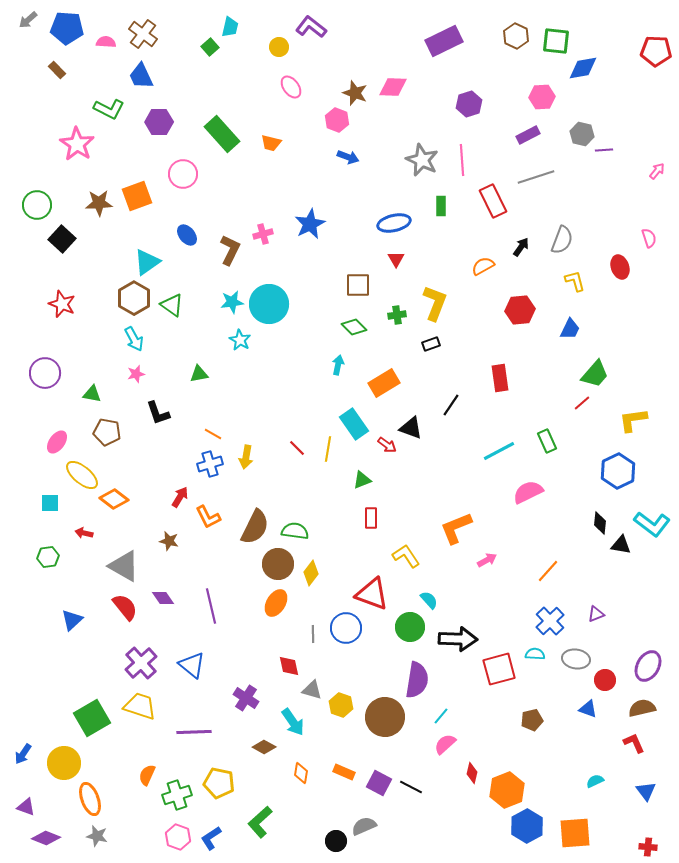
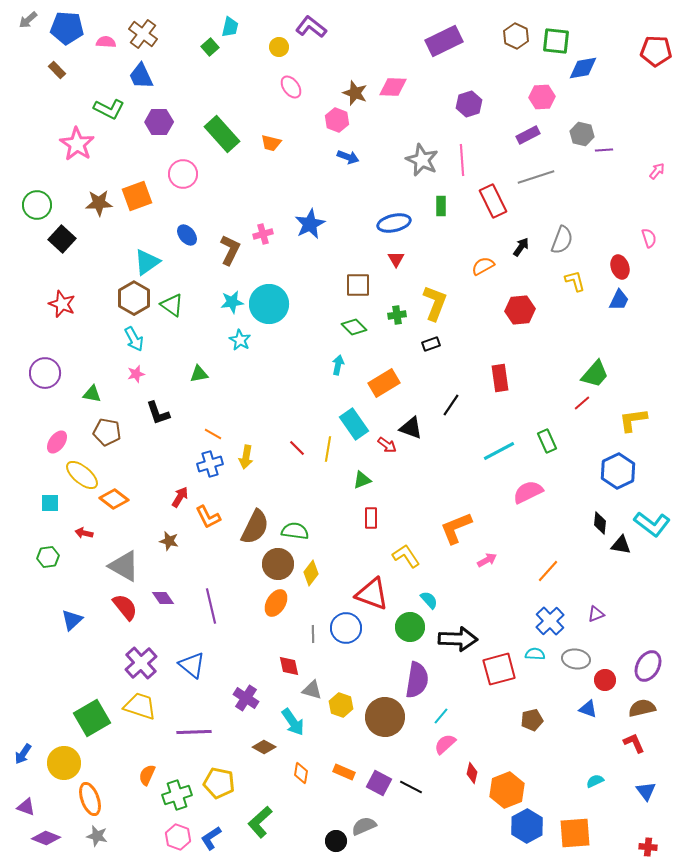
blue trapezoid at (570, 329): moved 49 px right, 29 px up
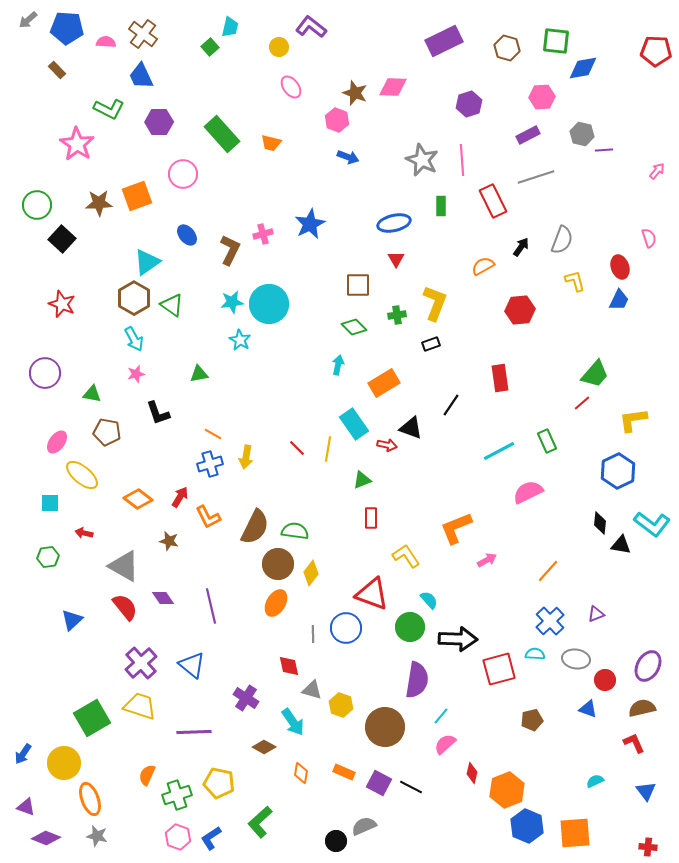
brown hexagon at (516, 36): moved 9 px left, 12 px down; rotated 10 degrees counterclockwise
red arrow at (387, 445): rotated 24 degrees counterclockwise
orange diamond at (114, 499): moved 24 px right
brown circle at (385, 717): moved 10 px down
blue hexagon at (527, 826): rotated 8 degrees counterclockwise
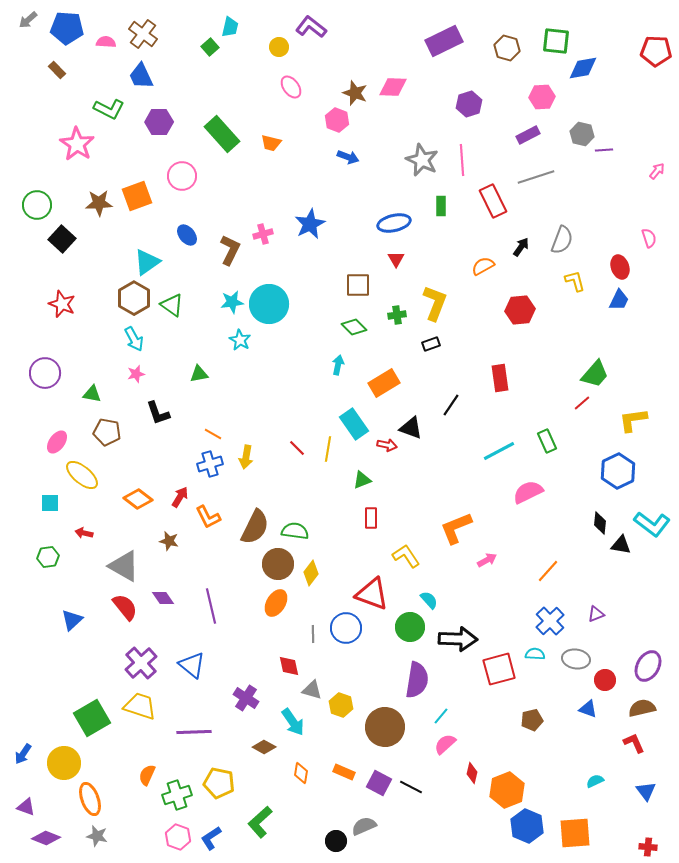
pink circle at (183, 174): moved 1 px left, 2 px down
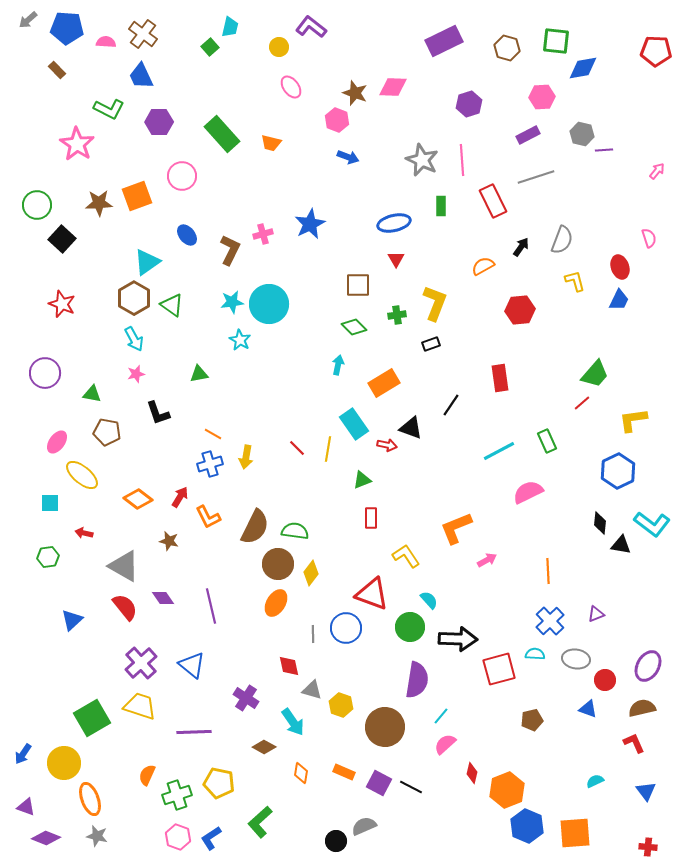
orange line at (548, 571): rotated 45 degrees counterclockwise
